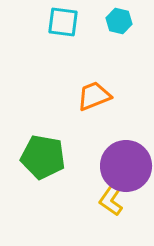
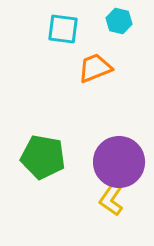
cyan square: moved 7 px down
orange trapezoid: moved 1 px right, 28 px up
purple circle: moved 7 px left, 4 px up
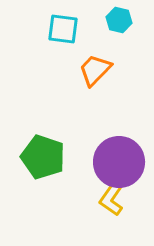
cyan hexagon: moved 1 px up
orange trapezoid: moved 2 px down; rotated 24 degrees counterclockwise
green pentagon: rotated 9 degrees clockwise
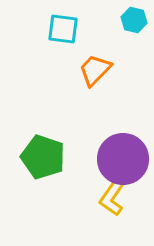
cyan hexagon: moved 15 px right
purple circle: moved 4 px right, 3 px up
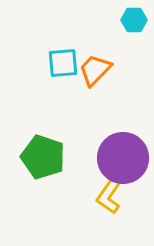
cyan hexagon: rotated 15 degrees counterclockwise
cyan square: moved 34 px down; rotated 12 degrees counterclockwise
purple circle: moved 1 px up
yellow L-shape: moved 3 px left, 2 px up
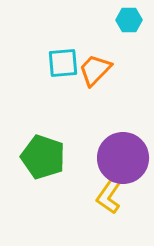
cyan hexagon: moved 5 px left
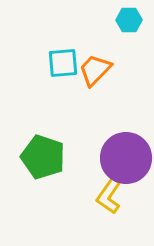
purple circle: moved 3 px right
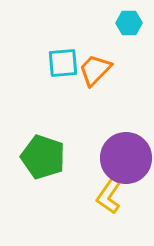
cyan hexagon: moved 3 px down
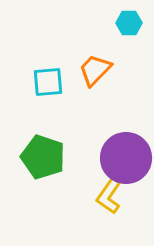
cyan square: moved 15 px left, 19 px down
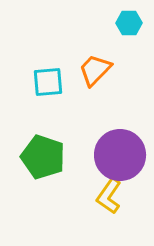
purple circle: moved 6 px left, 3 px up
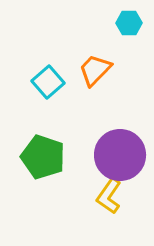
cyan square: rotated 36 degrees counterclockwise
